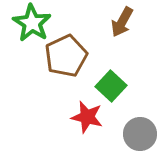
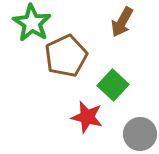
green square: moved 2 px right, 1 px up
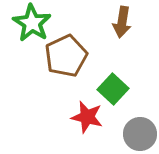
brown arrow: rotated 20 degrees counterclockwise
green square: moved 4 px down
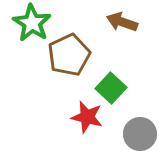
brown arrow: rotated 100 degrees clockwise
brown pentagon: moved 3 px right, 1 px up
green square: moved 2 px left, 1 px up
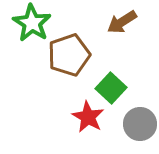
brown arrow: rotated 52 degrees counterclockwise
brown pentagon: rotated 6 degrees clockwise
red star: moved 1 px right; rotated 16 degrees clockwise
gray circle: moved 10 px up
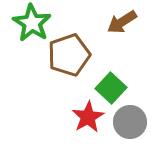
red star: rotated 12 degrees clockwise
gray circle: moved 10 px left, 2 px up
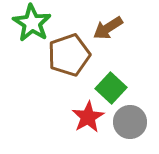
brown arrow: moved 14 px left, 6 px down
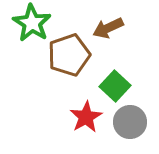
brown arrow: rotated 8 degrees clockwise
green square: moved 4 px right, 2 px up
red star: moved 2 px left
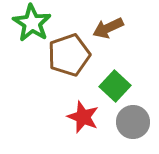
red star: moved 3 px left; rotated 20 degrees counterclockwise
gray circle: moved 3 px right
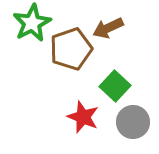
green star: rotated 12 degrees clockwise
brown pentagon: moved 2 px right, 6 px up
